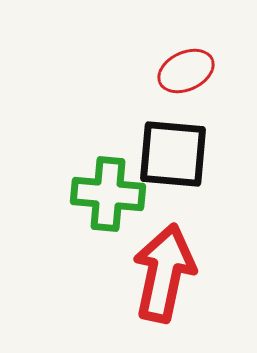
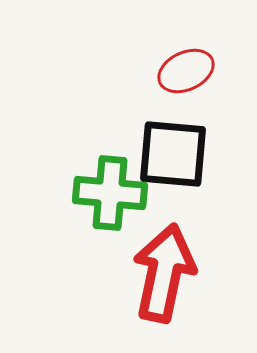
green cross: moved 2 px right, 1 px up
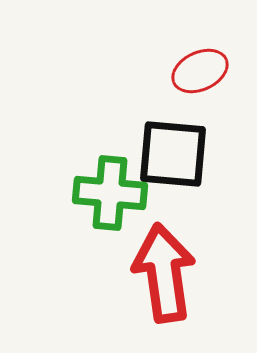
red ellipse: moved 14 px right
red arrow: rotated 20 degrees counterclockwise
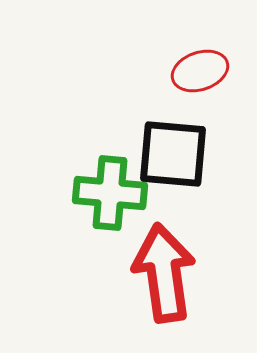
red ellipse: rotated 6 degrees clockwise
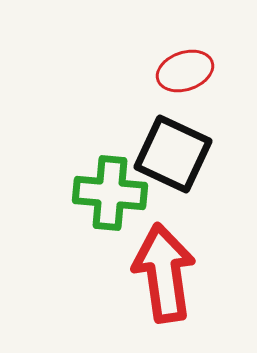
red ellipse: moved 15 px left
black square: rotated 20 degrees clockwise
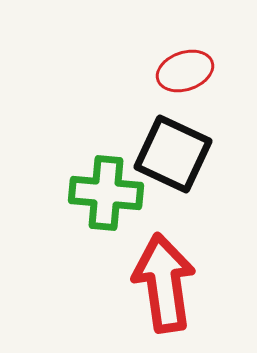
green cross: moved 4 px left
red arrow: moved 10 px down
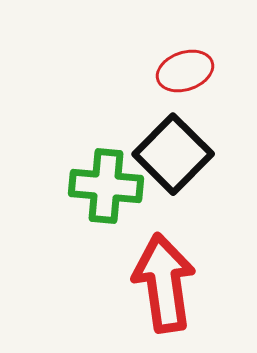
black square: rotated 20 degrees clockwise
green cross: moved 7 px up
